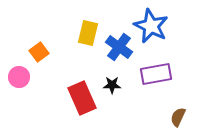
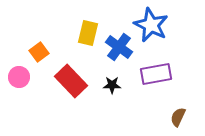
blue star: moved 1 px up
red rectangle: moved 11 px left, 17 px up; rotated 20 degrees counterclockwise
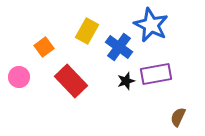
yellow rectangle: moved 1 px left, 2 px up; rotated 15 degrees clockwise
orange square: moved 5 px right, 5 px up
black star: moved 14 px right, 4 px up; rotated 18 degrees counterclockwise
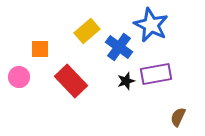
yellow rectangle: rotated 20 degrees clockwise
orange square: moved 4 px left, 2 px down; rotated 36 degrees clockwise
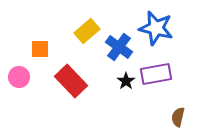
blue star: moved 5 px right, 3 px down; rotated 12 degrees counterclockwise
black star: rotated 18 degrees counterclockwise
brown semicircle: rotated 12 degrees counterclockwise
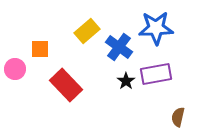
blue star: rotated 16 degrees counterclockwise
pink circle: moved 4 px left, 8 px up
red rectangle: moved 5 px left, 4 px down
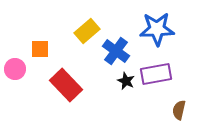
blue star: moved 1 px right, 1 px down
blue cross: moved 3 px left, 4 px down
black star: rotated 12 degrees counterclockwise
brown semicircle: moved 1 px right, 7 px up
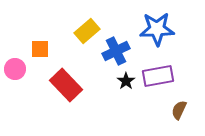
blue cross: rotated 28 degrees clockwise
purple rectangle: moved 2 px right, 2 px down
black star: rotated 12 degrees clockwise
brown semicircle: rotated 12 degrees clockwise
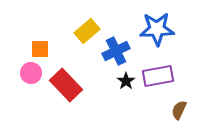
pink circle: moved 16 px right, 4 px down
